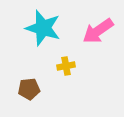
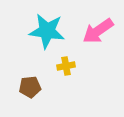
cyan star: moved 4 px right, 3 px down; rotated 9 degrees counterclockwise
brown pentagon: moved 1 px right, 2 px up
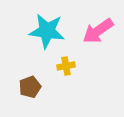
brown pentagon: rotated 15 degrees counterclockwise
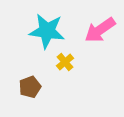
pink arrow: moved 2 px right, 1 px up
yellow cross: moved 1 px left, 4 px up; rotated 30 degrees counterclockwise
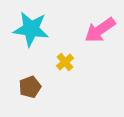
cyan star: moved 16 px left, 2 px up
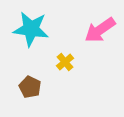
brown pentagon: rotated 25 degrees counterclockwise
